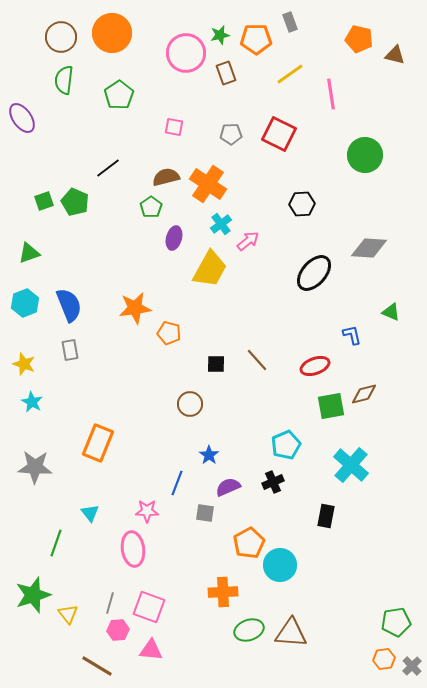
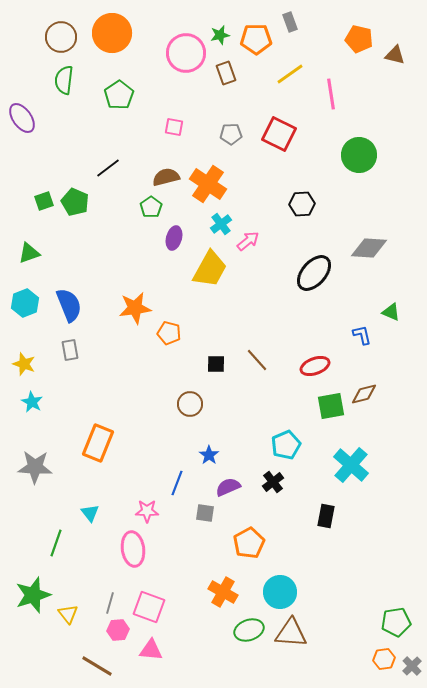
green circle at (365, 155): moved 6 px left
blue L-shape at (352, 335): moved 10 px right
black cross at (273, 482): rotated 15 degrees counterclockwise
cyan circle at (280, 565): moved 27 px down
orange cross at (223, 592): rotated 32 degrees clockwise
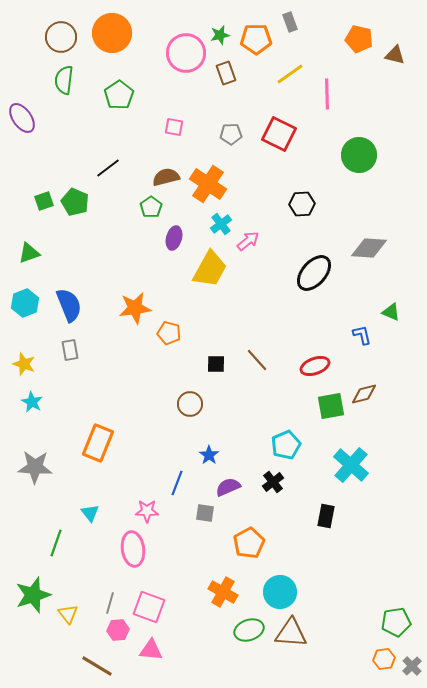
pink line at (331, 94): moved 4 px left; rotated 8 degrees clockwise
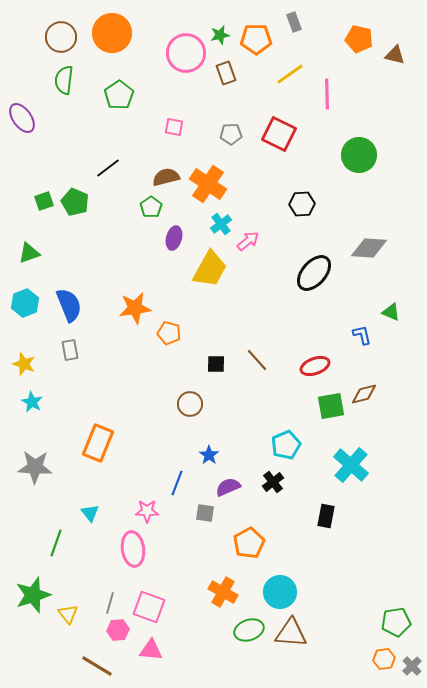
gray rectangle at (290, 22): moved 4 px right
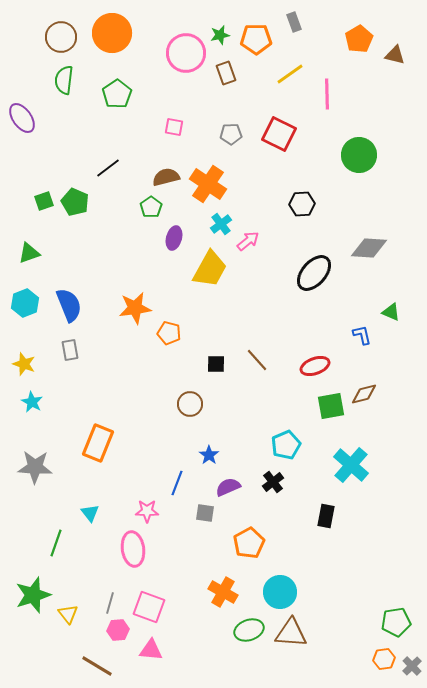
orange pentagon at (359, 39): rotated 28 degrees clockwise
green pentagon at (119, 95): moved 2 px left, 1 px up
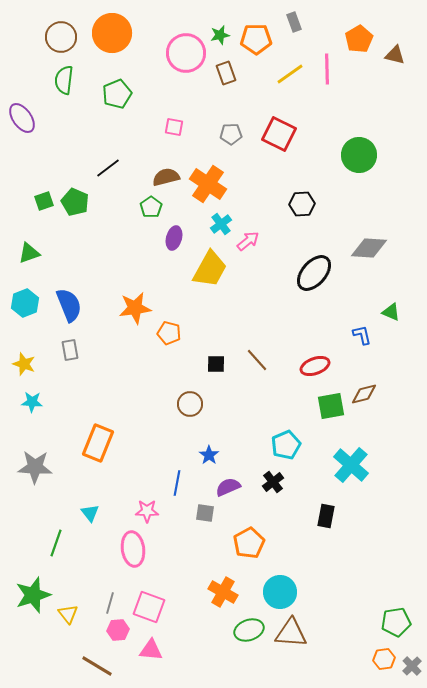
green pentagon at (117, 94): rotated 12 degrees clockwise
pink line at (327, 94): moved 25 px up
cyan star at (32, 402): rotated 25 degrees counterclockwise
blue line at (177, 483): rotated 10 degrees counterclockwise
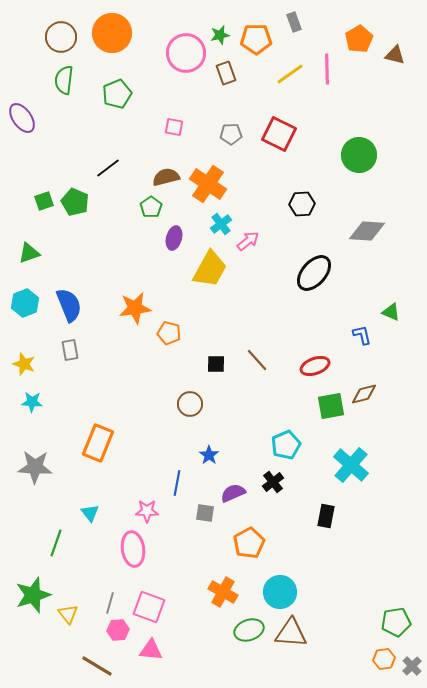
gray diamond at (369, 248): moved 2 px left, 17 px up
purple semicircle at (228, 487): moved 5 px right, 6 px down
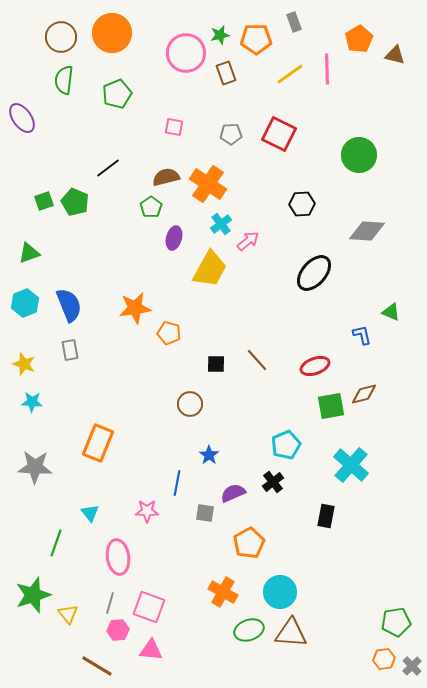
pink ellipse at (133, 549): moved 15 px left, 8 px down
